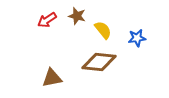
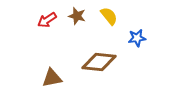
yellow semicircle: moved 6 px right, 14 px up
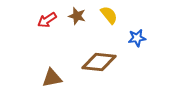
yellow semicircle: moved 1 px up
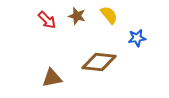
red arrow: rotated 102 degrees counterclockwise
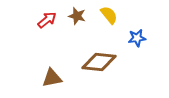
red arrow: rotated 84 degrees counterclockwise
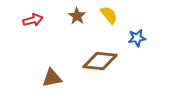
brown star: rotated 18 degrees clockwise
red arrow: moved 14 px left; rotated 24 degrees clockwise
brown diamond: moved 1 px right, 1 px up
